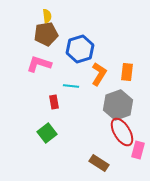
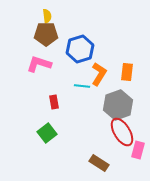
brown pentagon: rotated 10 degrees clockwise
cyan line: moved 11 px right
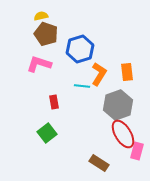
yellow semicircle: moved 6 px left; rotated 96 degrees counterclockwise
brown pentagon: rotated 20 degrees clockwise
orange rectangle: rotated 12 degrees counterclockwise
red ellipse: moved 1 px right, 2 px down
pink rectangle: moved 1 px left, 1 px down
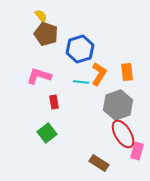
yellow semicircle: rotated 64 degrees clockwise
pink L-shape: moved 12 px down
cyan line: moved 1 px left, 4 px up
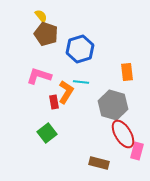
orange L-shape: moved 33 px left, 18 px down
gray hexagon: moved 5 px left; rotated 24 degrees counterclockwise
brown rectangle: rotated 18 degrees counterclockwise
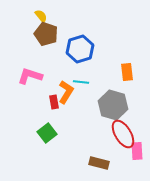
pink L-shape: moved 9 px left
pink rectangle: rotated 18 degrees counterclockwise
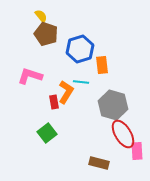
orange rectangle: moved 25 px left, 7 px up
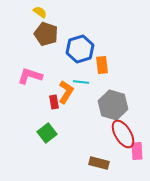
yellow semicircle: moved 1 px left, 4 px up; rotated 16 degrees counterclockwise
